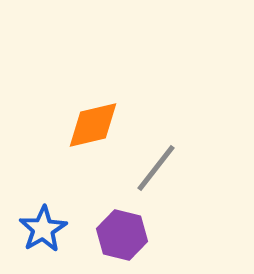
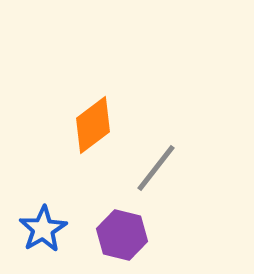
orange diamond: rotated 24 degrees counterclockwise
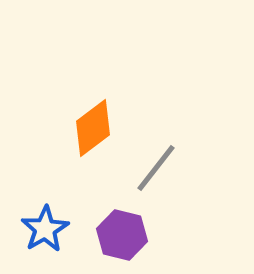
orange diamond: moved 3 px down
blue star: moved 2 px right
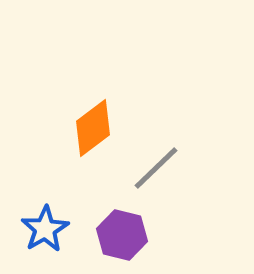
gray line: rotated 8 degrees clockwise
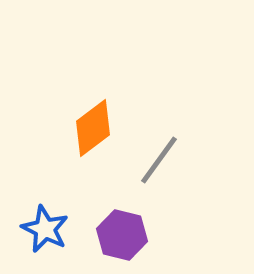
gray line: moved 3 px right, 8 px up; rotated 10 degrees counterclockwise
blue star: rotated 15 degrees counterclockwise
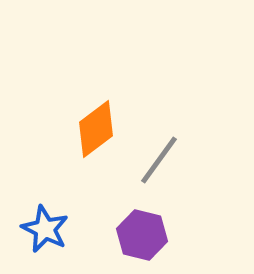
orange diamond: moved 3 px right, 1 px down
purple hexagon: moved 20 px right
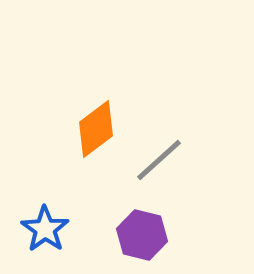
gray line: rotated 12 degrees clockwise
blue star: rotated 9 degrees clockwise
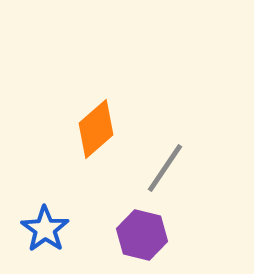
orange diamond: rotated 4 degrees counterclockwise
gray line: moved 6 px right, 8 px down; rotated 14 degrees counterclockwise
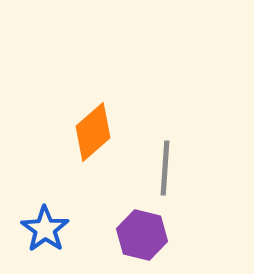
orange diamond: moved 3 px left, 3 px down
gray line: rotated 30 degrees counterclockwise
